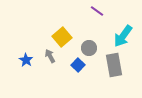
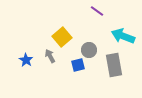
cyan arrow: rotated 75 degrees clockwise
gray circle: moved 2 px down
blue square: rotated 32 degrees clockwise
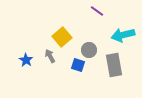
cyan arrow: moved 1 px up; rotated 35 degrees counterclockwise
blue square: rotated 32 degrees clockwise
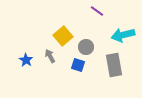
yellow square: moved 1 px right, 1 px up
gray circle: moved 3 px left, 3 px up
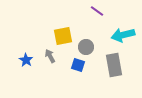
yellow square: rotated 30 degrees clockwise
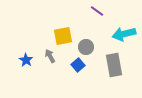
cyan arrow: moved 1 px right, 1 px up
blue square: rotated 32 degrees clockwise
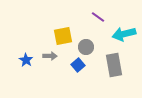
purple line: moved 1 px right, 6 px down
gray arrow: rotated 120 degrees clockwise
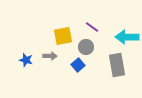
purple line: moved 6 px left, 10 px down
cyan arrow: moved 3 px right, 3 px down; rotated 15 degrees clockwise
blue star: rotated 16 degrees counterclockwise
gray rectangle: moved 3 px right
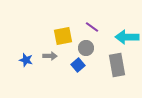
gray circle: moved 1 px down
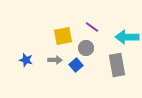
gray arrow: moved 5 px right, 4 px down
blue square: moved 2 px left
